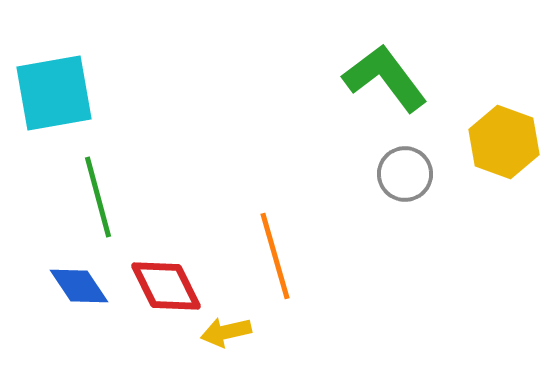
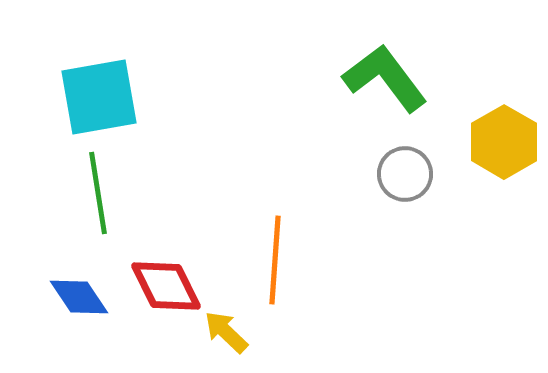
cyan square: moved 45 px right, 4 px down
yellow hexagon: rotated 10 degrees clockwise
green line: moved 4 px up; rotated 6 degrees clockwise
orange line: moved 4 px down; rotated 20 degrees clockwise
blue diamond: moved 11 px down
yellow arrow: rotated 57 degrees clockwise
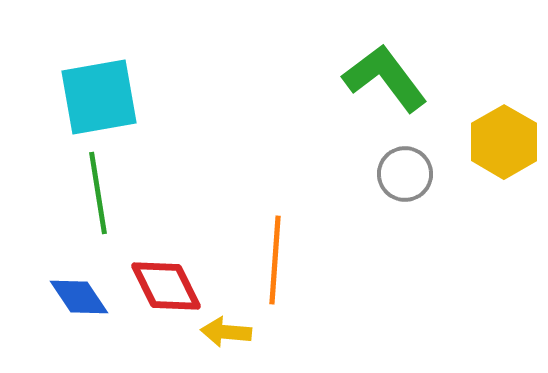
yellow arrow: rotated 39 degrees counterclockwise
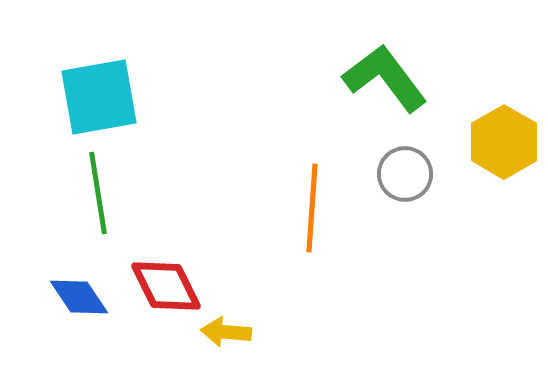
orange line: moved 37 px right, 52 px up
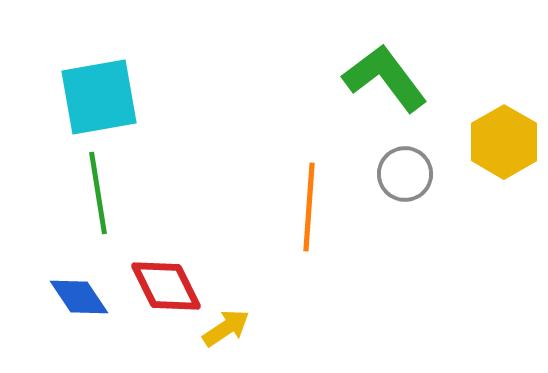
orange line: moved 3 px left, 1 px up
yellow arrow: moved 4 px up; rotated 141 degrees clockwise
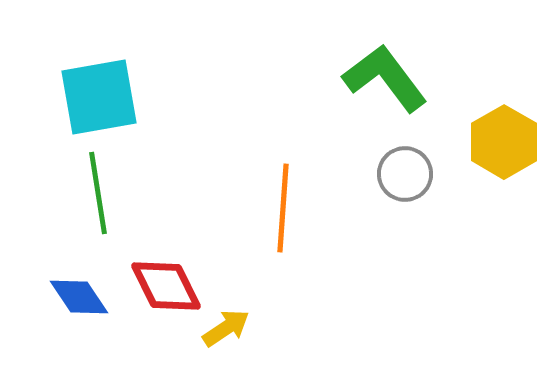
orange line: moved 26 px left, 1 px down
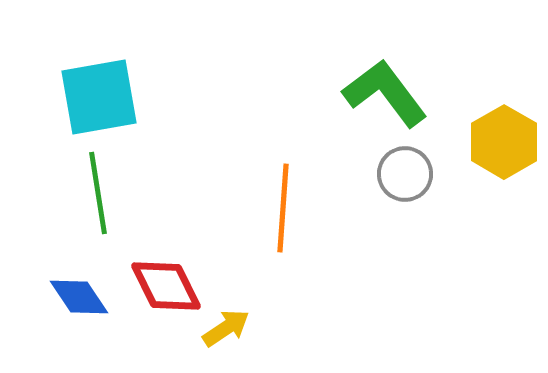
green L-shape: moved 15 px down
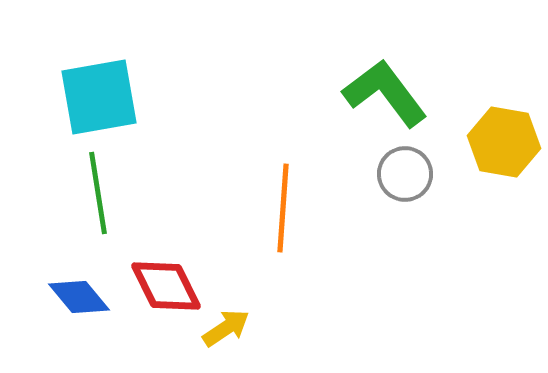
yellow hexagon: rotated 20 degrees counterclockwise
blue diamond: rotated 6 degrees counterclockwise
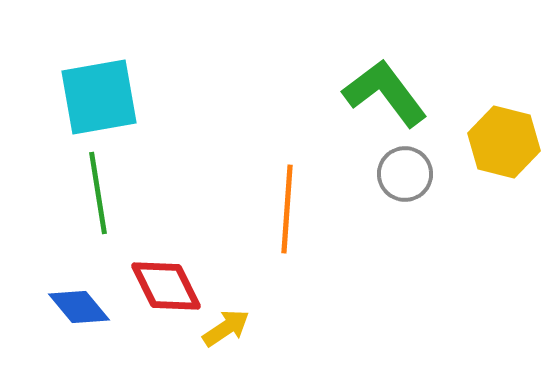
yellow hexagon: rotated 4 degrees clockwise
orange line: moved 4 px right, 1 px down
blue diamond: moved 10 px down
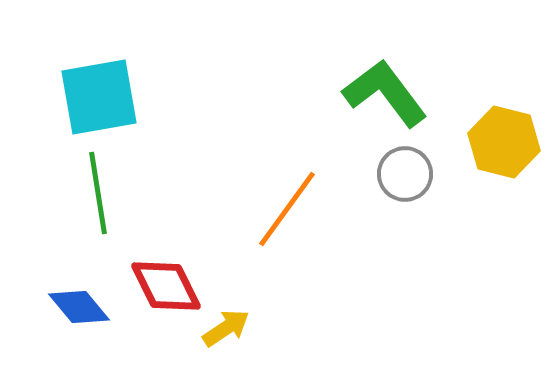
orange line: rotated 32 degrees clockwise
